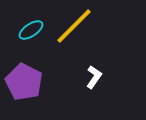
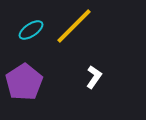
purple pentagon: rotated 12 degrees clockwise
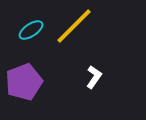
purple pentagon: rotated 12 degrees clockwise
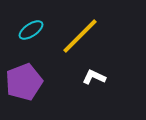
yellow line: moved 6 px right, 10 px down
white L-shape: rotated 100 degrees counterclockwise
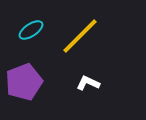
white L-shape: moved 6 px left, 6 px down
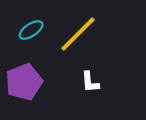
yellow line: moved 2 px left, 2 px up
white L-shape: moved 2 px right, 1 px up; rotated 120 degrees counterclockwise
